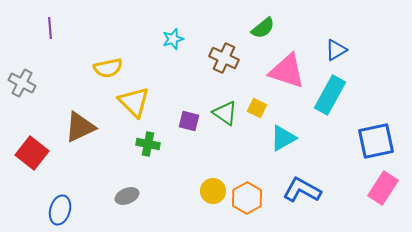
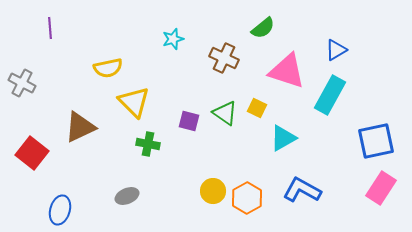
pink rectangle: moved 2 px left
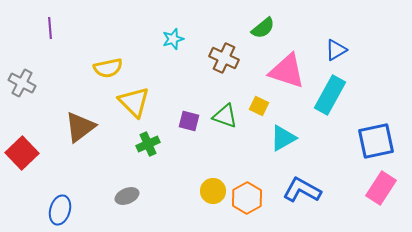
yellow square: moved 2 px right, 2 px up
green triangle: moved 3 px down; rotated 16 degrees counterclockwise
brown triangle: rotated 12 degrees counterclockwise
green cross: rotated 35 degrees counterclockwise
red square: moved 10 px left; rotated 8 degrees clockwise
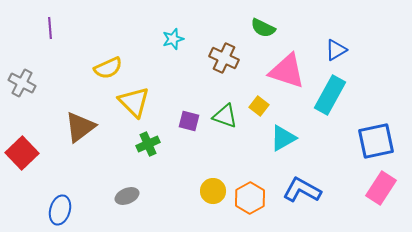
green semicircle: rotated 65 degrees clockwise
yellow semicircle: rotated 12 degrees counterclockwise
yellow square: rotated 12 degrees clockwise
orange hexagon: moved 3 px right
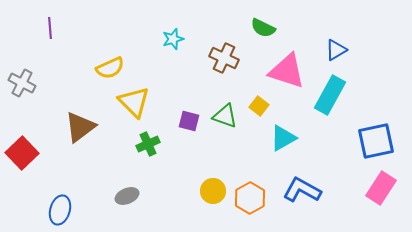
yellow semicircle: moved 2 px right
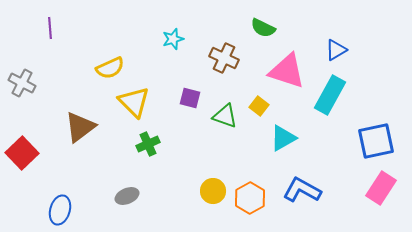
purple square: moved 1 px right, 23 px up
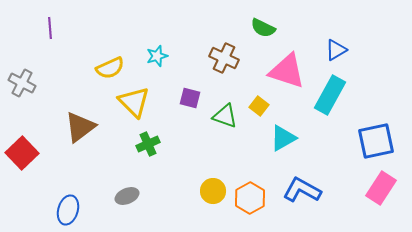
cyan star: moved 16 px left, 17 px down
blue ellipse: moved 8 px right
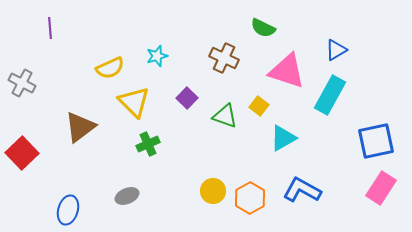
purple square: moved 3 px left; rotated 30 degrees clockwise
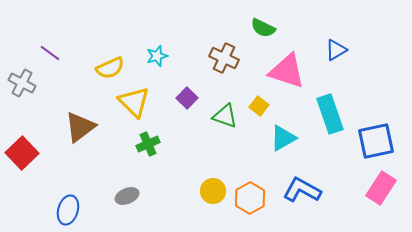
purple line: moved 25 px down; rotated 50 degrees counterclockwise
cyan rectangle: moved 19 px down; rotated 48 degrees counterclockwise
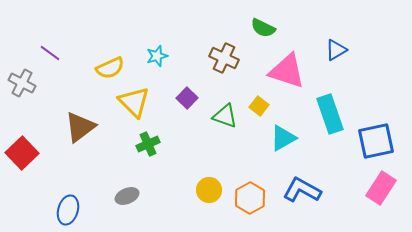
yellow circle: moved 4 px left, 1 px up
